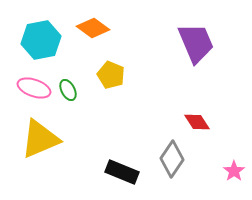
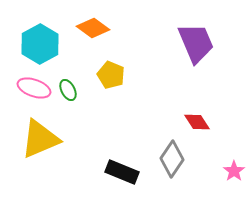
cyan hexagon: moved 1 px left, 4 px down; rotated 18 degrees counterclockwise
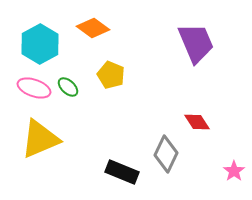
green ellipse: moved 3 px up; rotated 20 degrees counterclockwise
gray diamond: moved 6 px left, 5 px up; rotated 9 degrees counterclockwise
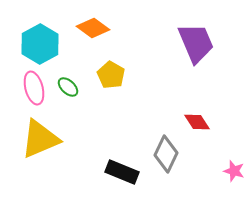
yellow pentagon: rotated 8 degrees clockwise
pink ellipse: rotated 56 degrees clockwise
pink star: rotated 20 degrees counterclockwise
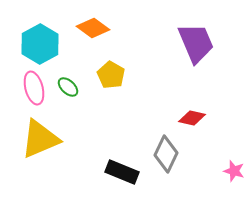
red diamond: moved 5 px left, 4 px up; rotated 44 degrees counterclockwise
